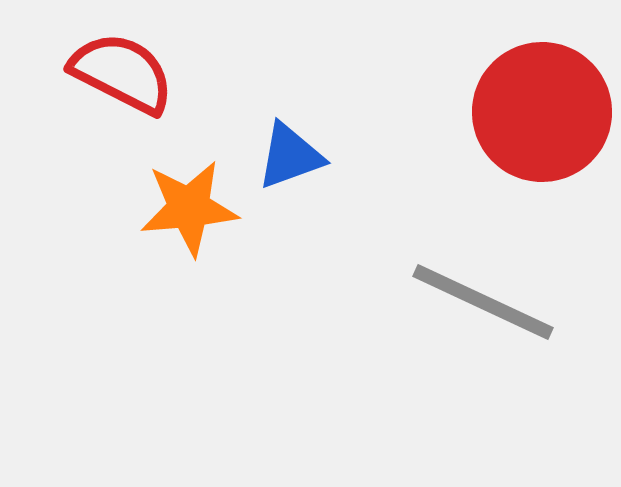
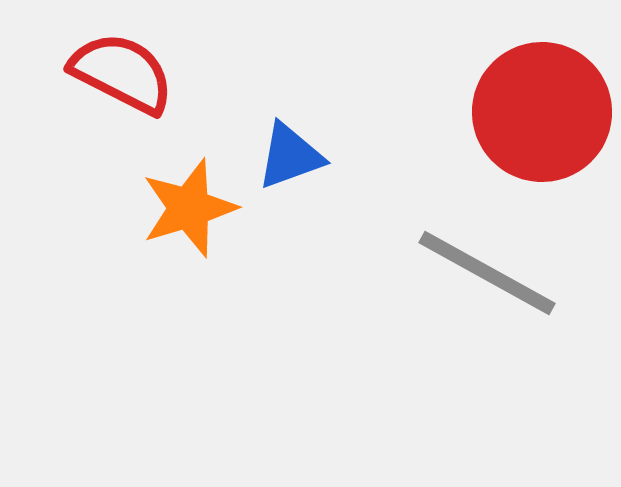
orange star: rotated 12 degrees counterclockwise
gray line: moved 4 px right, 29 px up; rotated 4 degrees clockwise
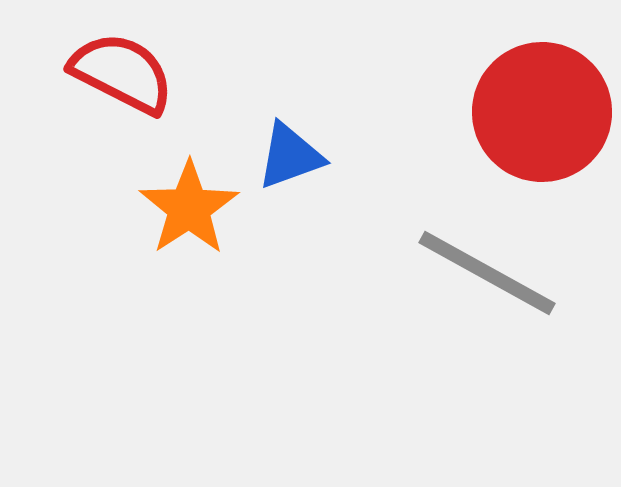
orange star: rotated 16 degrees counterclockwise
